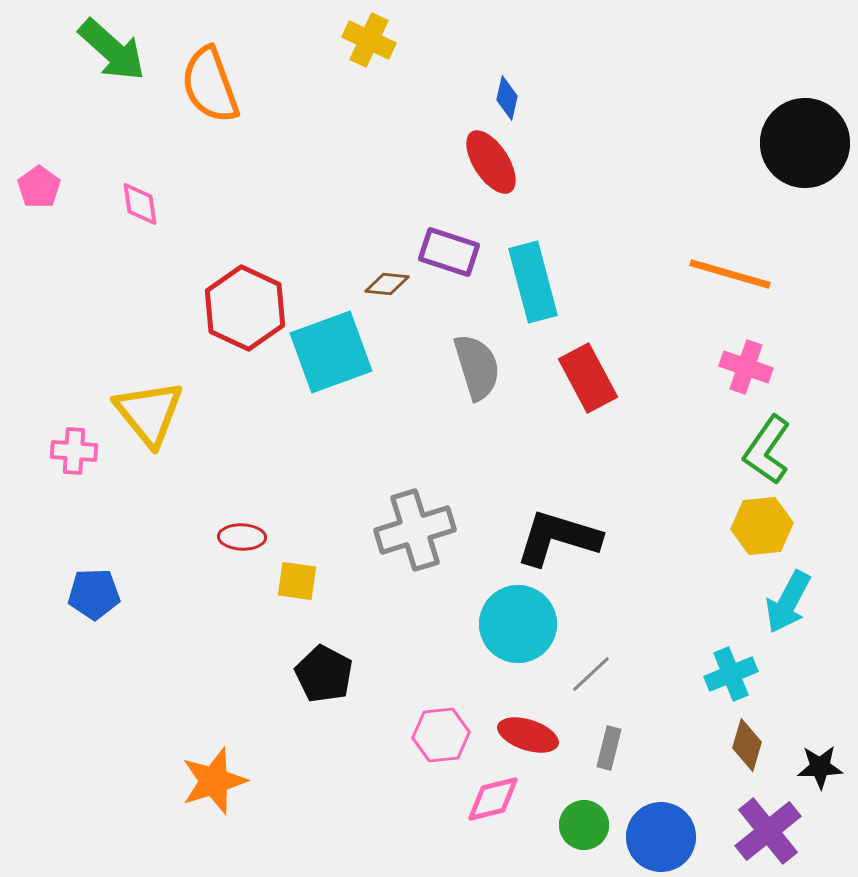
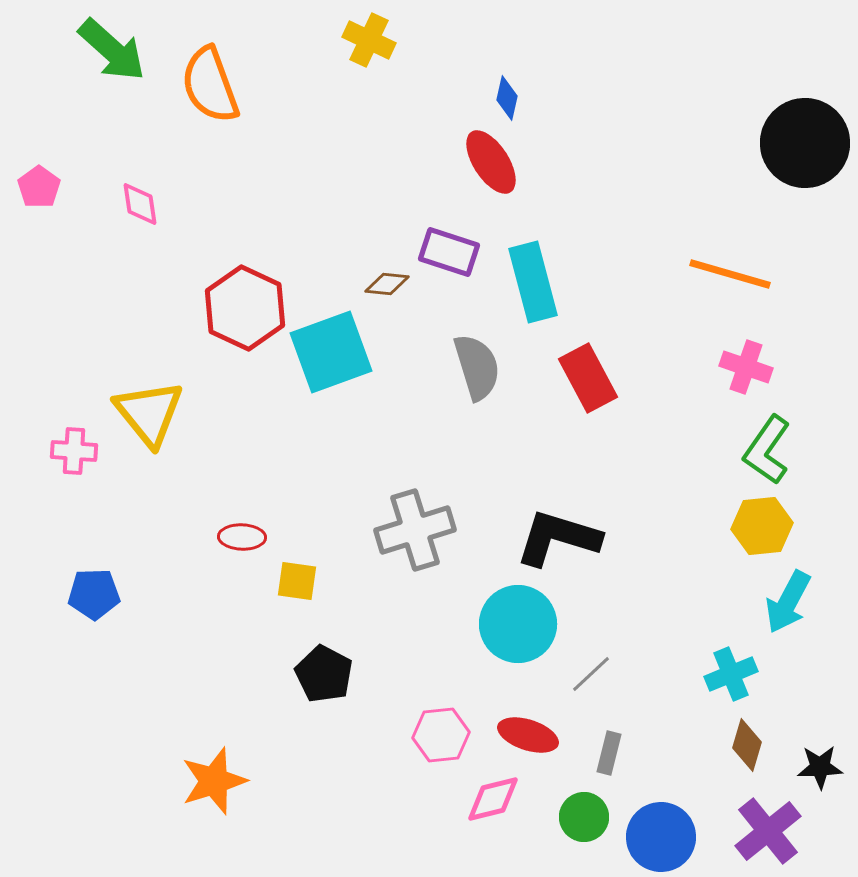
gray rectangle at (609, 748): moved 5 px down
green circle at (584, 825): moved 8 px up
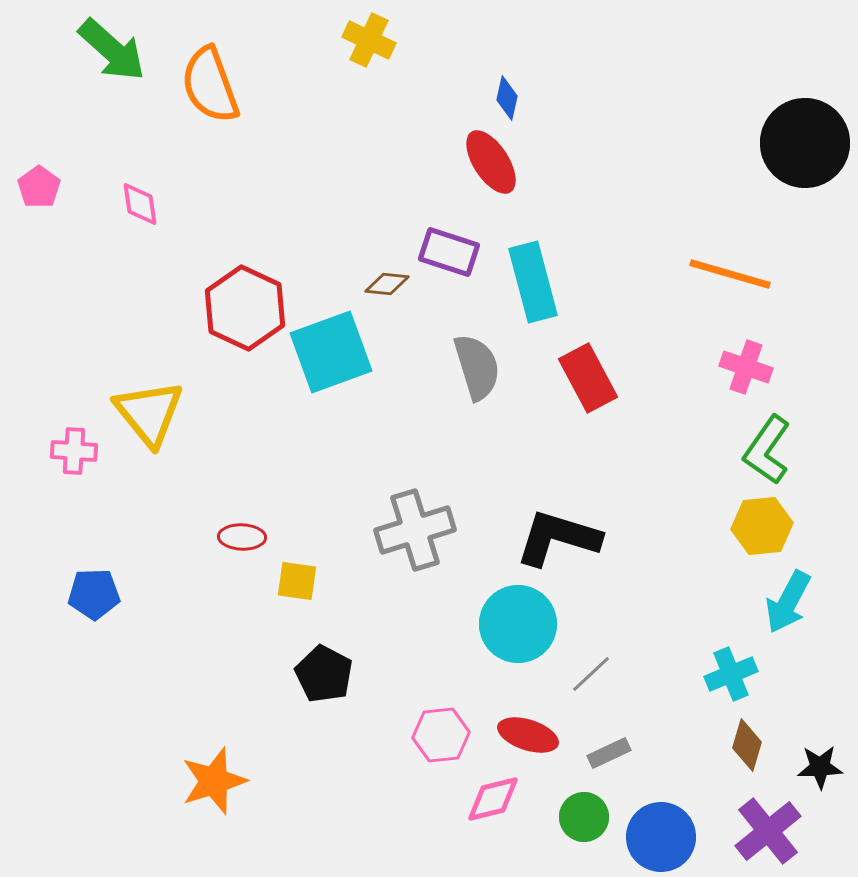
gray rectangle at (609, 753): rotated 51 degrees clockwise
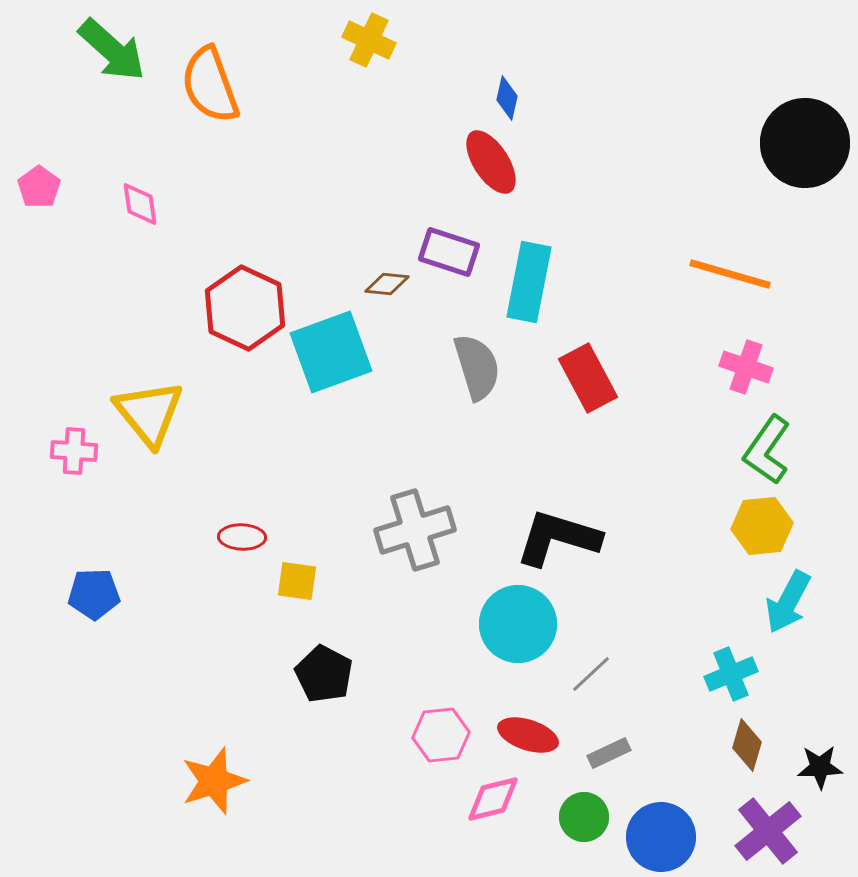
cyan rectangle at (533, 282): moved 4 px left; rotated 26 degrees clockwise
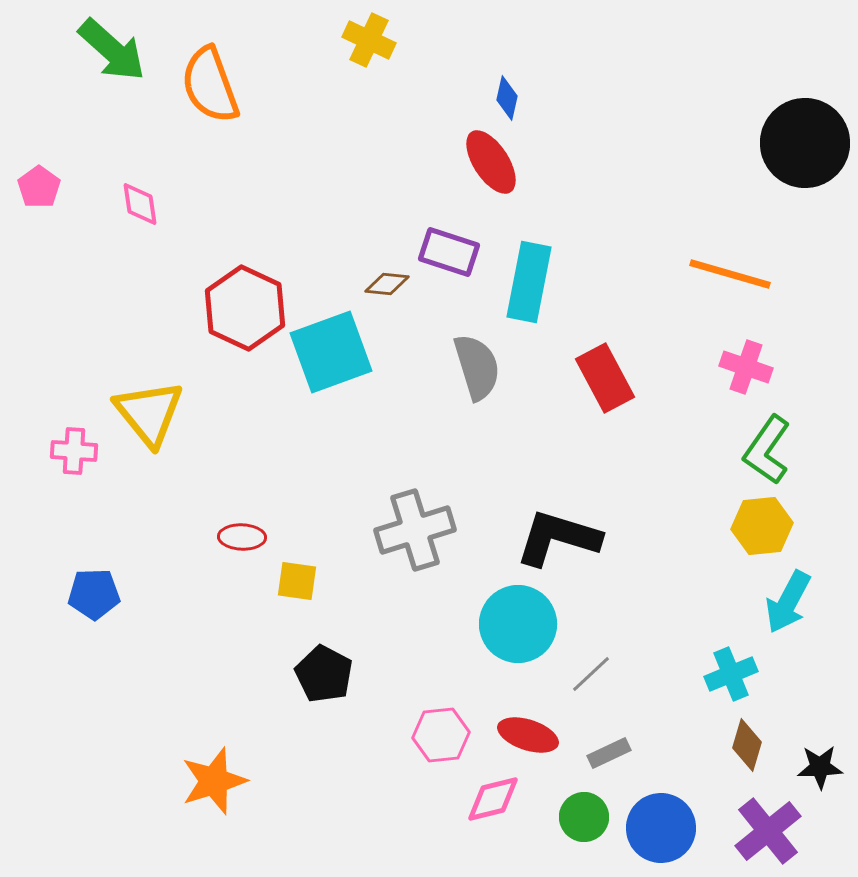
red rectangle at (588, 378): moved 17 px right
blue circle at (661, 837): moved 9 px up
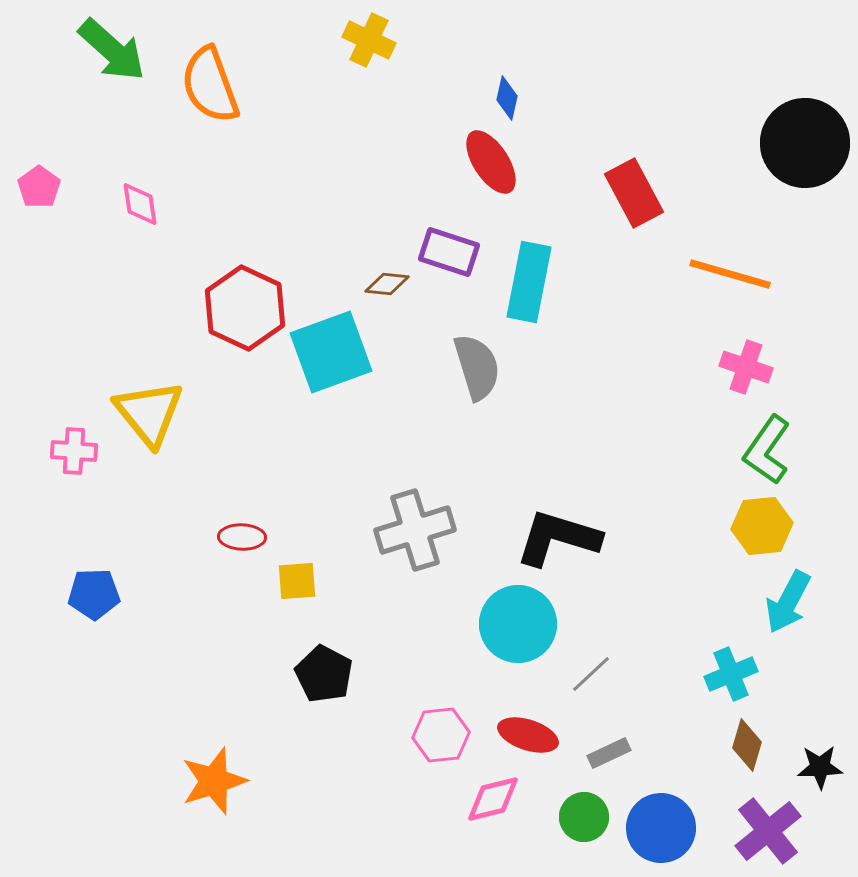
red rectangle at (605, 378): moved 29 px right, 185 px up
yellow square at (297, 581): rotated 12 degrees counterclockwise
